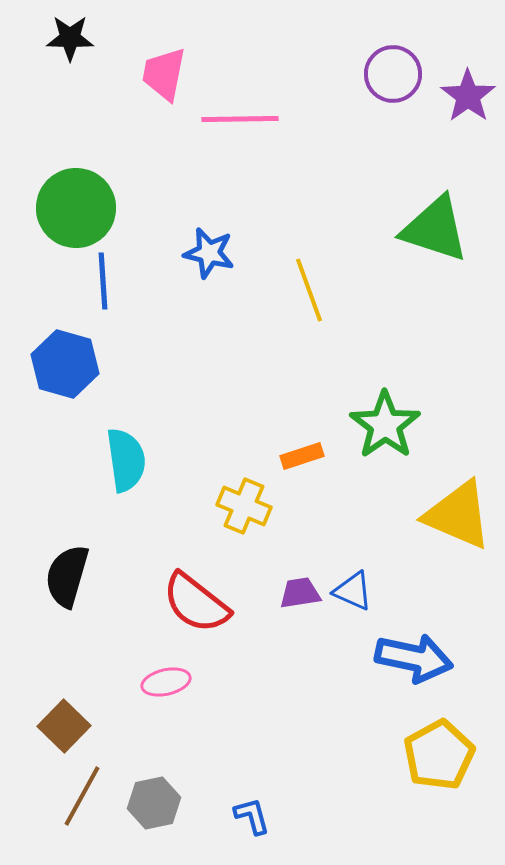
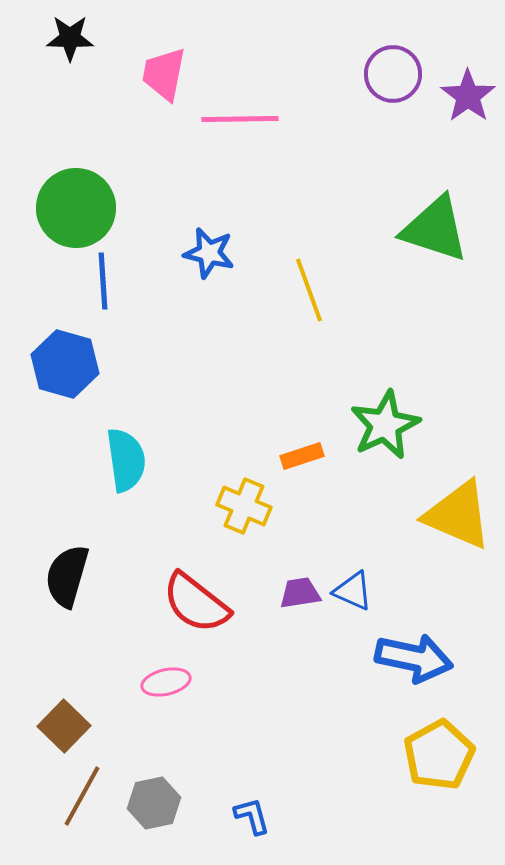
green star: rotated 10 degrees clockwise
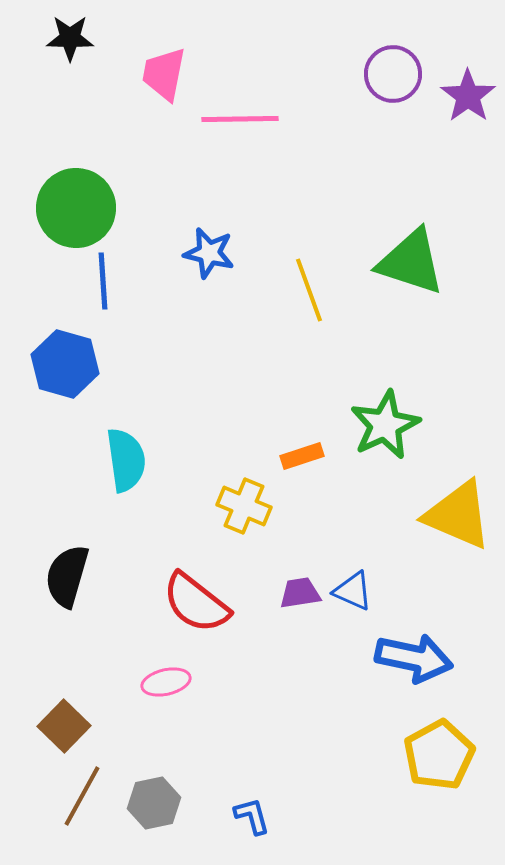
green triangle: moved 24 px left, 33 px down
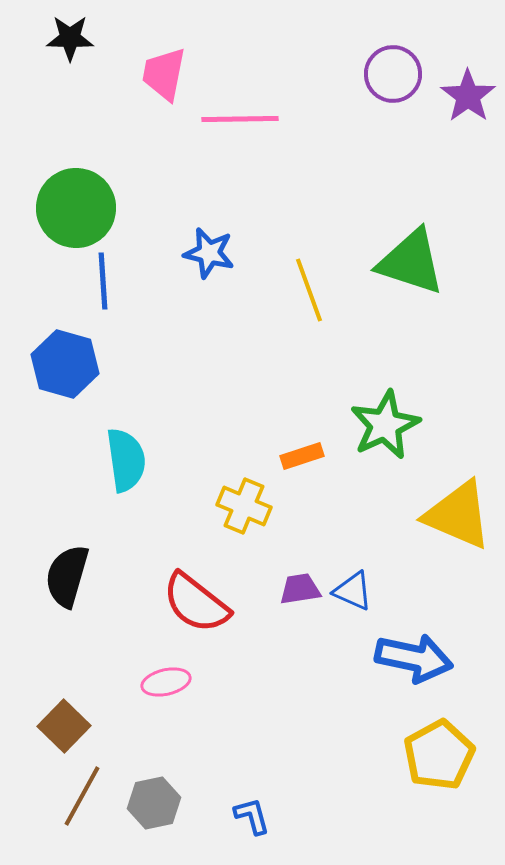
purple trapezoid: moved 4 px up
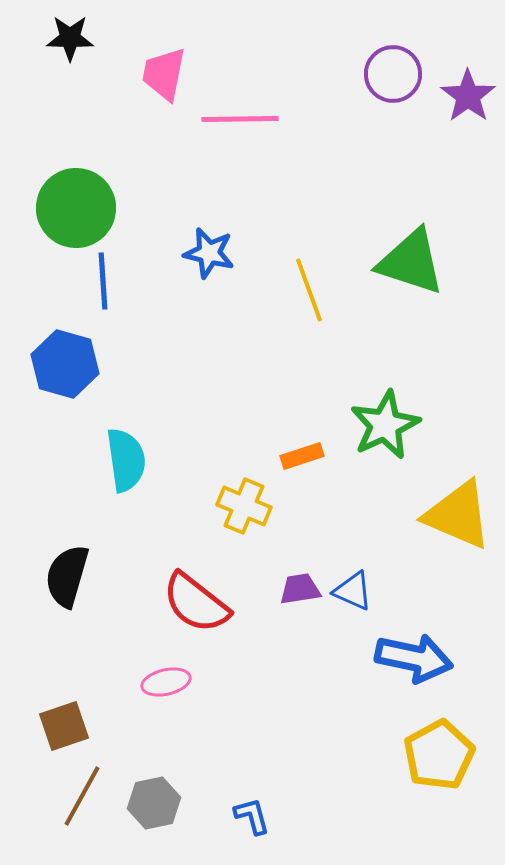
brown square: rotated 27 degrees clockwise
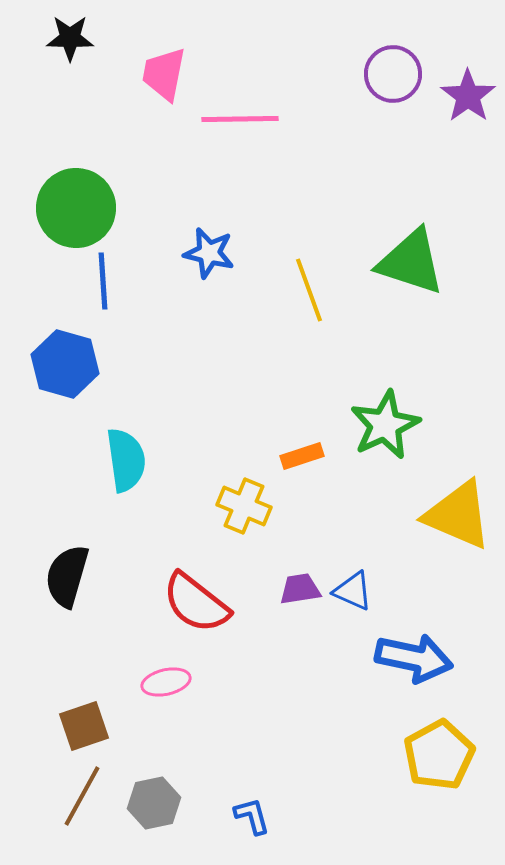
brown square: moved 20 px right
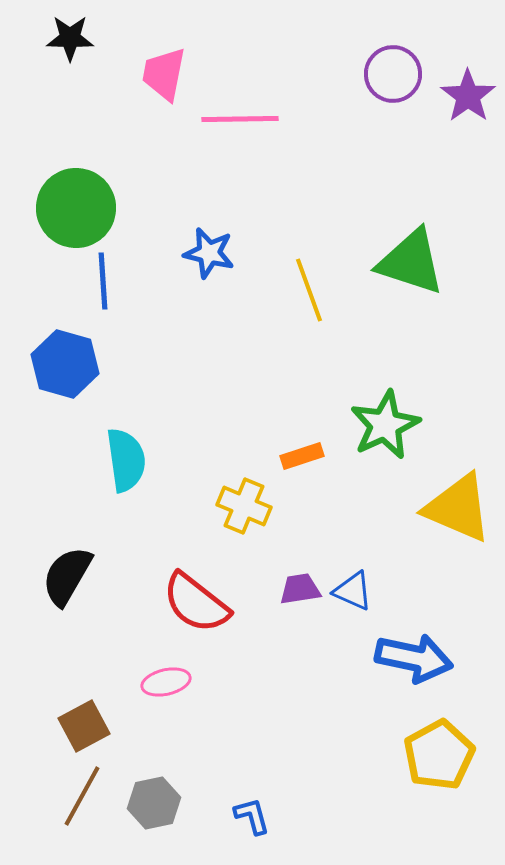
yellow triangle: moved 7 px up
black semicircle: rotated 14 degrees clockwise
brown square: rotated 9 degrees counterclockwise
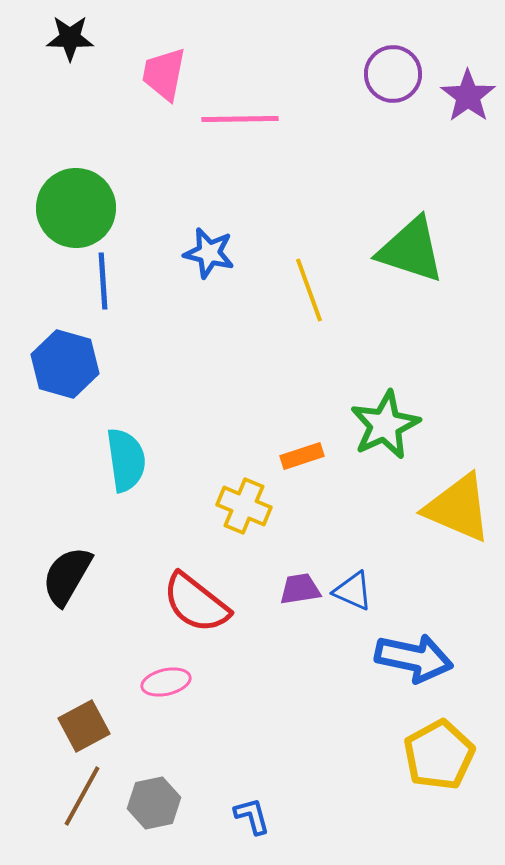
green triangle: moved 12 px up
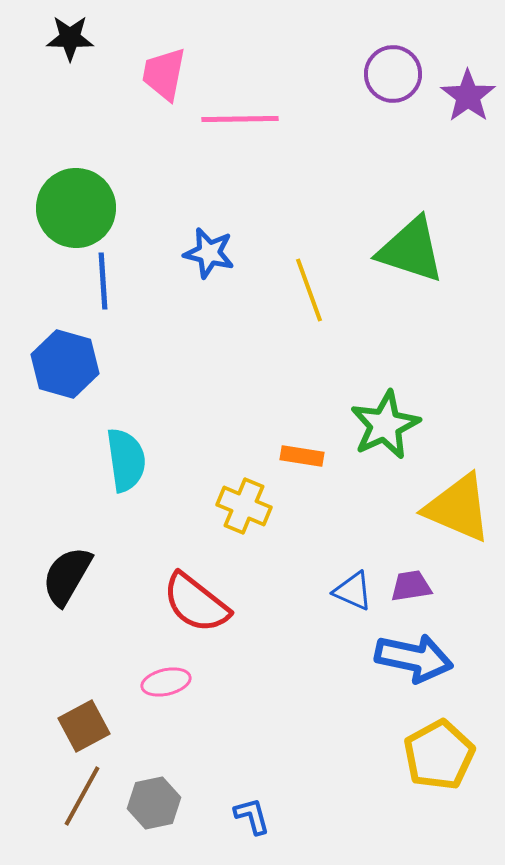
orange rectangle: rotated 27 degrees clockwise
purple trapezoid: moved 111 px right, 3 px up
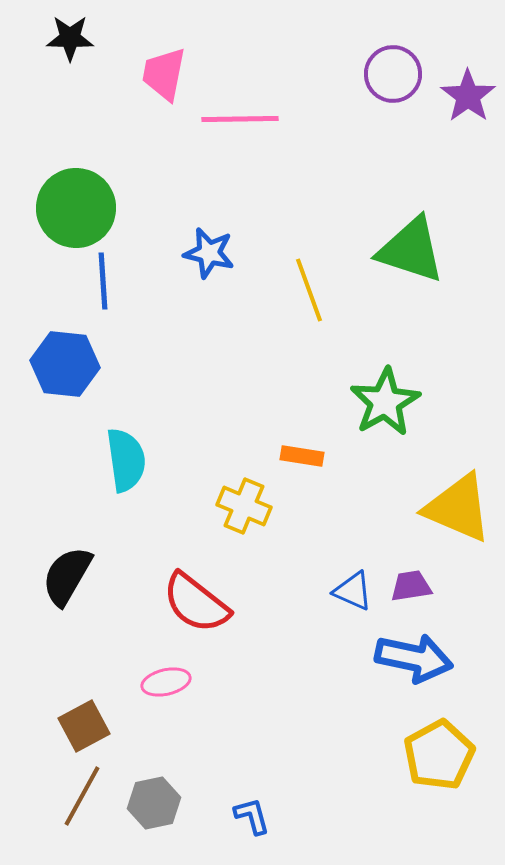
blue hexagon: rotated 10 degrees counterclockwise
green star: moved 23 px up; rotated 4 degrees counterclockwise
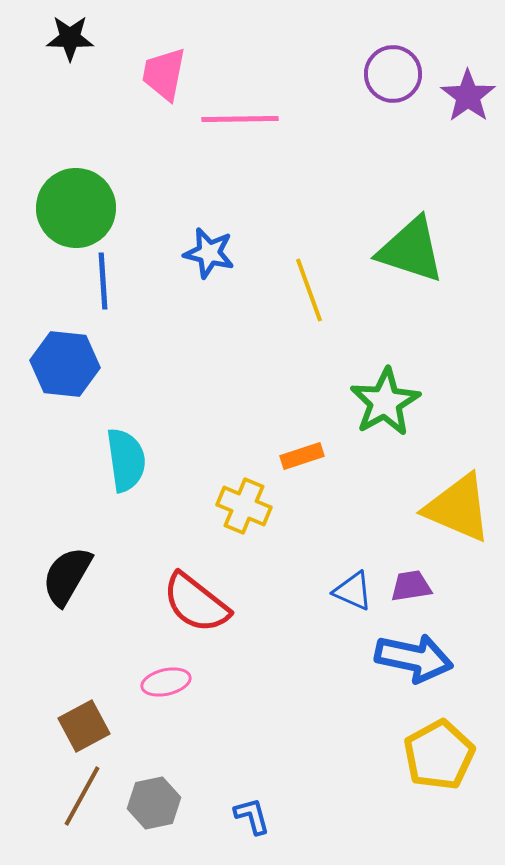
orange rectangle: rotated 27 degrees counterclockwise
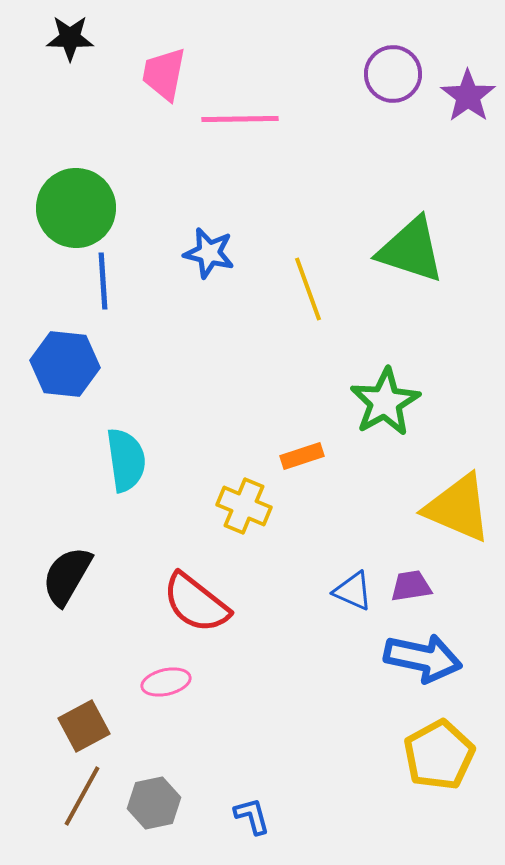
yellow line: moved 1 px left, 1 px up
blue arrow: moved 9 px right
